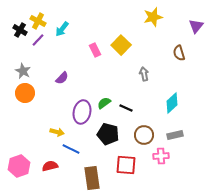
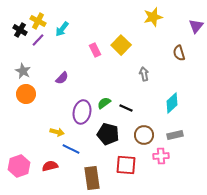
orange circle: moved 1 px right, 1 px down
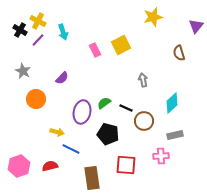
cyan arrow: moved 1 px right, 3 px down; rotated 56 degrees counterclockwise
yellow square: rotated 18 degrees clockwise
gray arrow: moved 1 px left, 6 px down
orange circle: moved 10 px right, 5 px down
brown circle: moved 14 px up
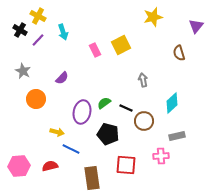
yellow cross: moved 5 px up
gray rectangle: moved 2 px right, 1 px down
pink hexagon: rotated 15 degrees clockwise
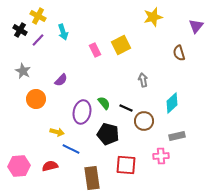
purple semicircle: moved 1 px left, 2 px down
green semicircle: rotated 88 degrees clockwise
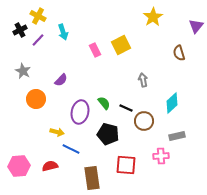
yellow star: rotated 18 degrees counterclockwise
black cross: rotated 32 degrees clockwise
purple ellipse: moved 2 px left
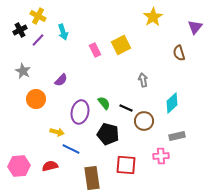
purple triangle: moved 1 px left, 1 px down
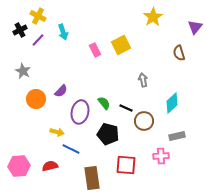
purple semicircle: moved 11 px down
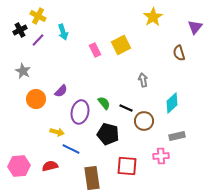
red square: moved 1 px right, 1 px down
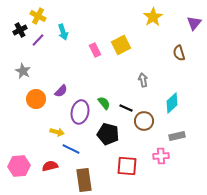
purple triangle: moved 1 px left, 4 px up
brown rectangle: moved 8 px left, 2 px down
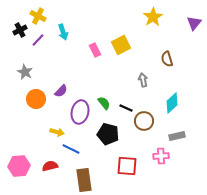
brown semicircle: moved 12 px left, 6 px down
gray star: moved 2 px right, 1 px down
